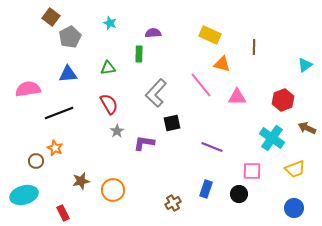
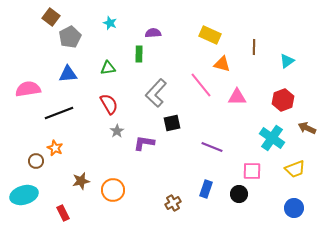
cyan triangle: moved 18 px left, 4 px up
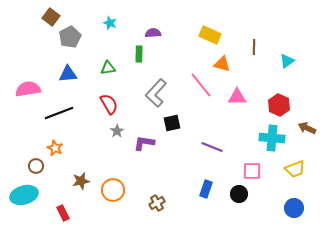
red hexagon: moved 4 px left, 5 px down; rotated 15 degrees counterclockwise
cyan cross: rotated 30 degrees counterclockwise
brown circle: moved 5 px down
brown cross: moved 16 px left
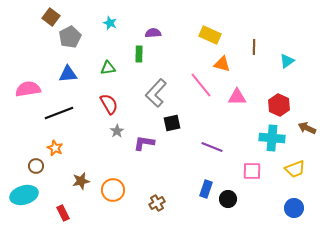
black circle: moved 11 px left, 5 px down
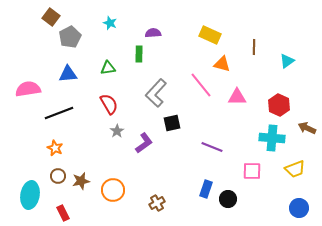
purple L-shape: rotated 135 degrees clockwise
brown circle: moved 22 px right, 10 px down
cyan ellipse: moved 6 px right; rotated 64 degrees counterclockwise
blue circle: moved 5 px right
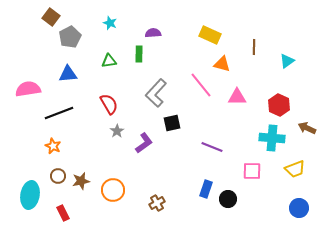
green triangle: moved 1 px right, 7 px up
orange star: moved 2 px left, 2 px up
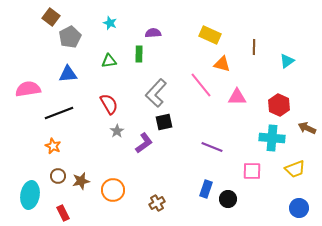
black square: moved 8 px left, 1 px up
